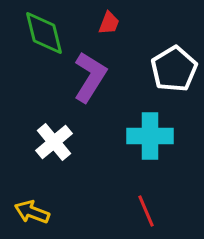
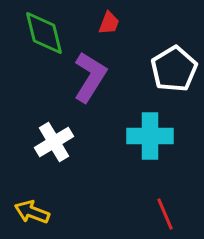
white cross: rotated 9 degrees clockwise
red line: moved 19 px right, 3 px down
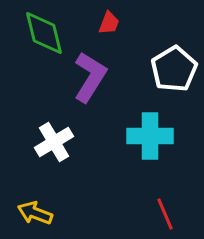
yellow arrow: moved 3 px right, 1 px down
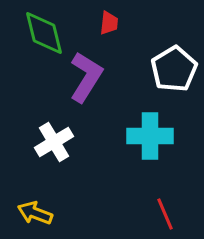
red trapezoid: rotated 15 degrees counterclockwise
purple L-shape: moved 4 px left
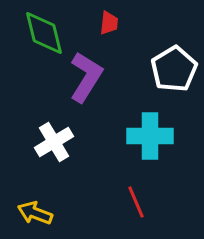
red line: moved 29 px left, 12 px up
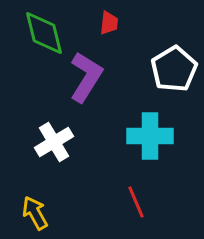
yellow arrow: rotated 40 degrees clockwise
